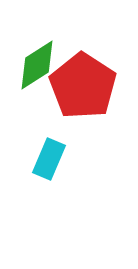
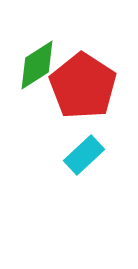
cyan rectangle: moved 35 px right, 4 px up; rotated 24 degrees clockwise
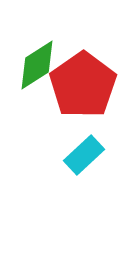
red pentagon: moved 1 px up; rotated 4 degrees clockwise
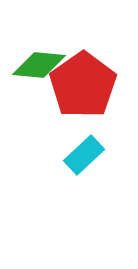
green diamond: moved 2 px right; rotated 38 degrees clockwise
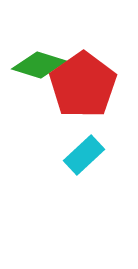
green diamond: rotated 12 degrees clockwise
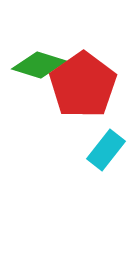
cyan rectangle: moved 22 px right, 5 px up; rotated 9 degrees counterclockwise
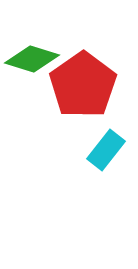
green diamond: moved 7 px left, 6 px up
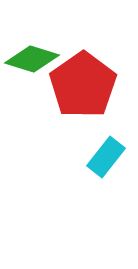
cyan rectangle: moved 7 px down
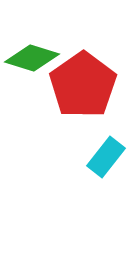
green diamond: moved 1 px up
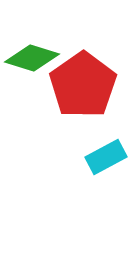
cyan rectangle: rotated 24 degrees clockwise
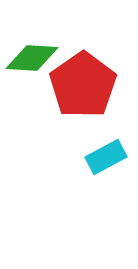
green diamond: rotated 14 degrees counterclockwise
